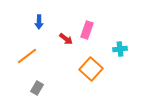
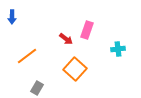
blue arrow: moved 27 px left, 5 px up
cyan cross: moved 2 px left
orange square: moved 16 px left
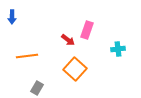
red arrow: moved 2 px right, 1 px down
orange line: rotated 30 degrees clockwise
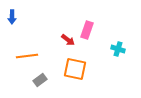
cyan cross: rotated 24 degrees clockwise
orange square: rotated 30 degrees counterclockwise
gray rectangle: moved 3 px right, 8 px up; rotated 24 degrees clockwise
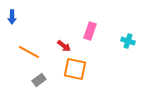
pink rectangle: moved 3 px right, 1 px down
red arrow: moved 4 px left, 6 px down
cyan cross: moved 10 px right, 8 px up
orange line: moved 2 px right, 4 px up; rotated 35 degrees clockwise
gray rectangle: moved 1 px left
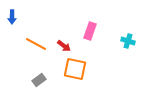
orange line: moved 7 px right, 8 px up
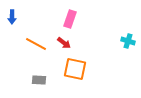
pink rectangle: moved 20 px left, 12 px up
red arrow: moved 3 px up
gray rectangle: rotated 40 degrees clockwise
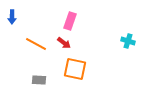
pink rectangle: moved 2 px down
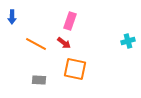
cyan cross: rotated 32 degrees counterclockwise
